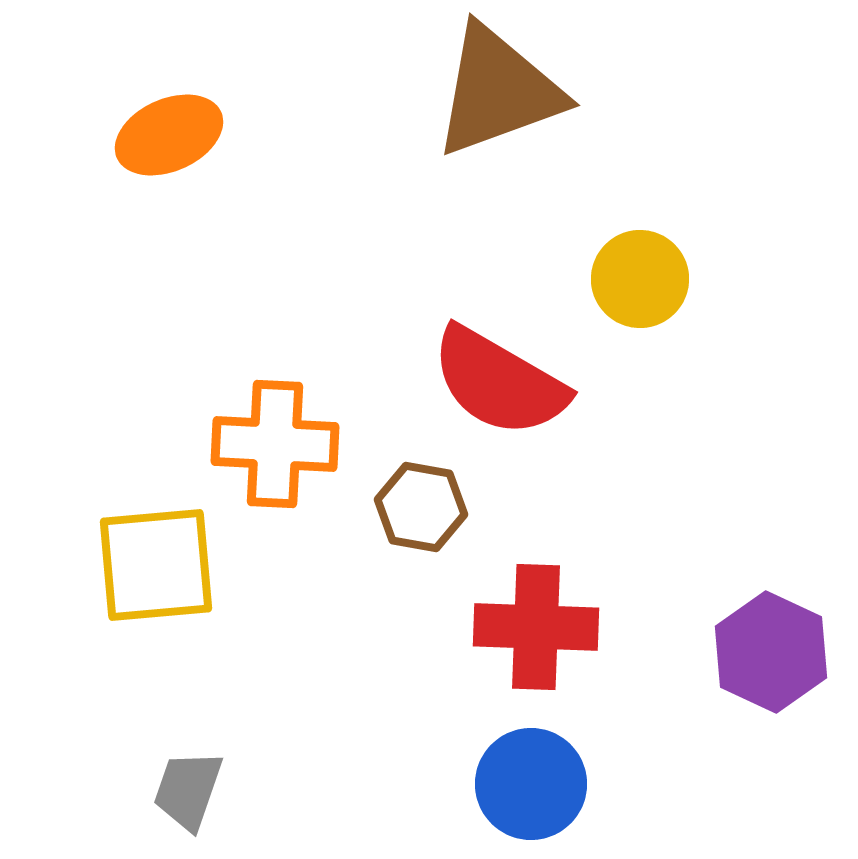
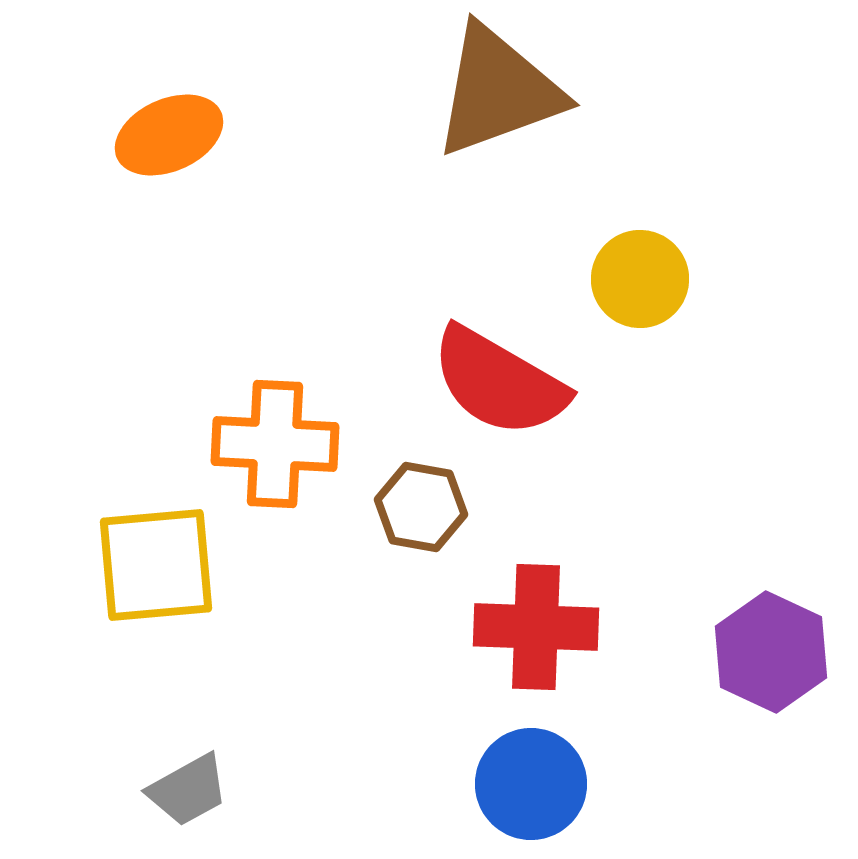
gray trapezoid: rotated 138 degrees counterclockwise
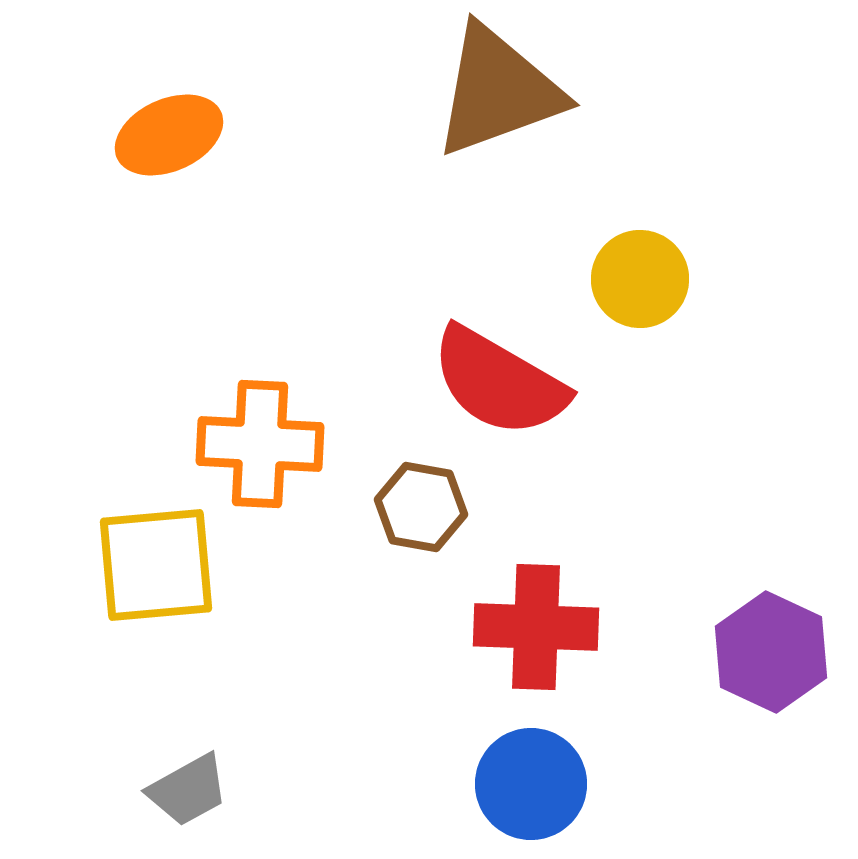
orange cross: moved 15 px left
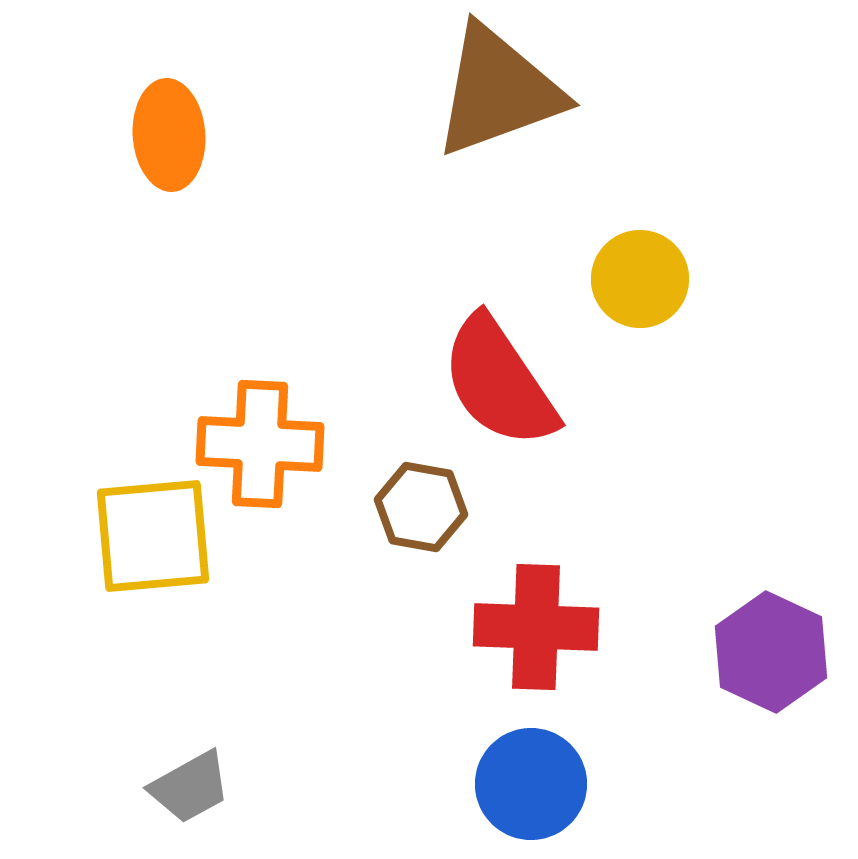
orange ellipse: rotated 70 degrees counterclockwise
red semicircle: rotated 26 degrees clockwise
yellow square: moved 3 px left, 29 px up
gray trapezoid: moved 2 px right, 3 px up
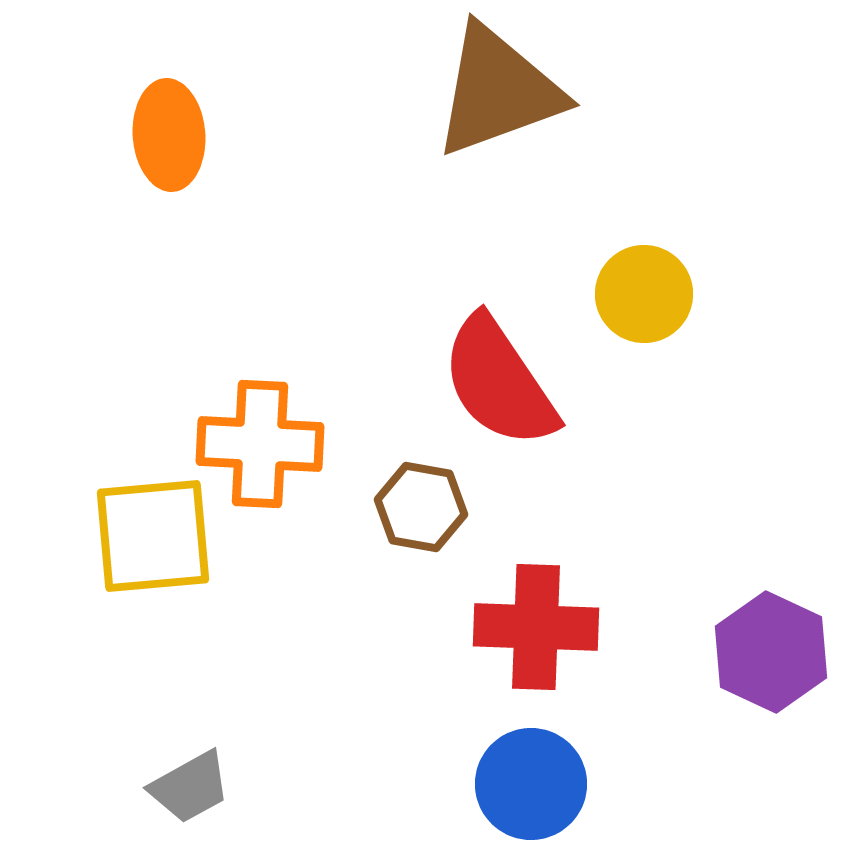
yellow circle: moved 4 px right, 15 px down
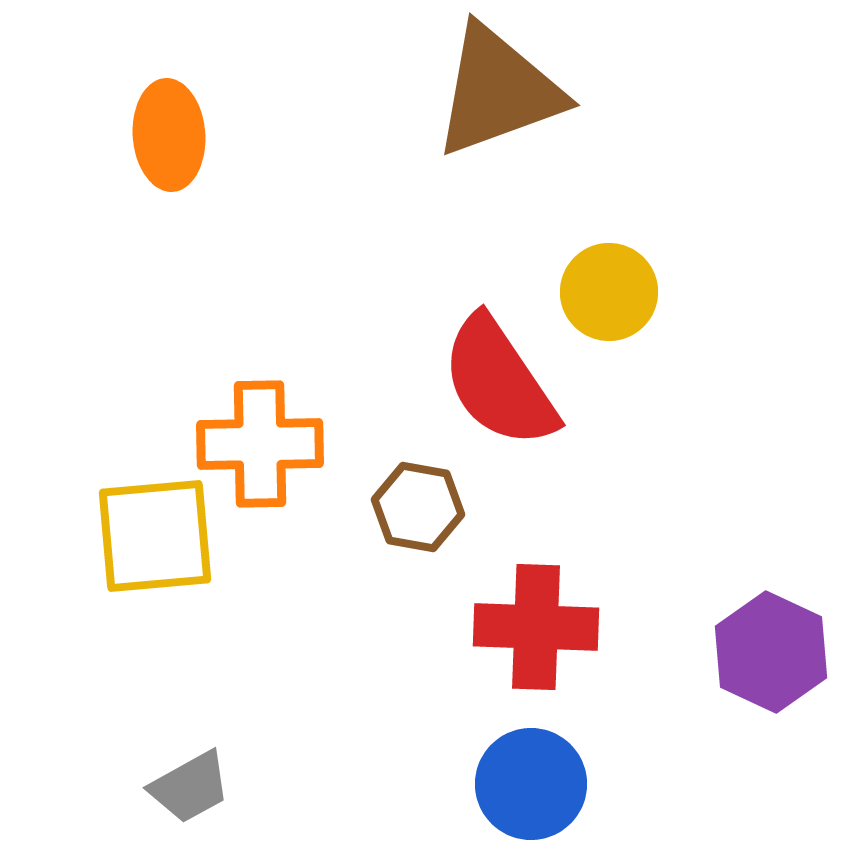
yellow circle: moved 35 px left, 2 px up
orange cross: rotated 4 degrees counterclockwise
brown hexagon: moved 3 px left
yellow square: moved 2 px right
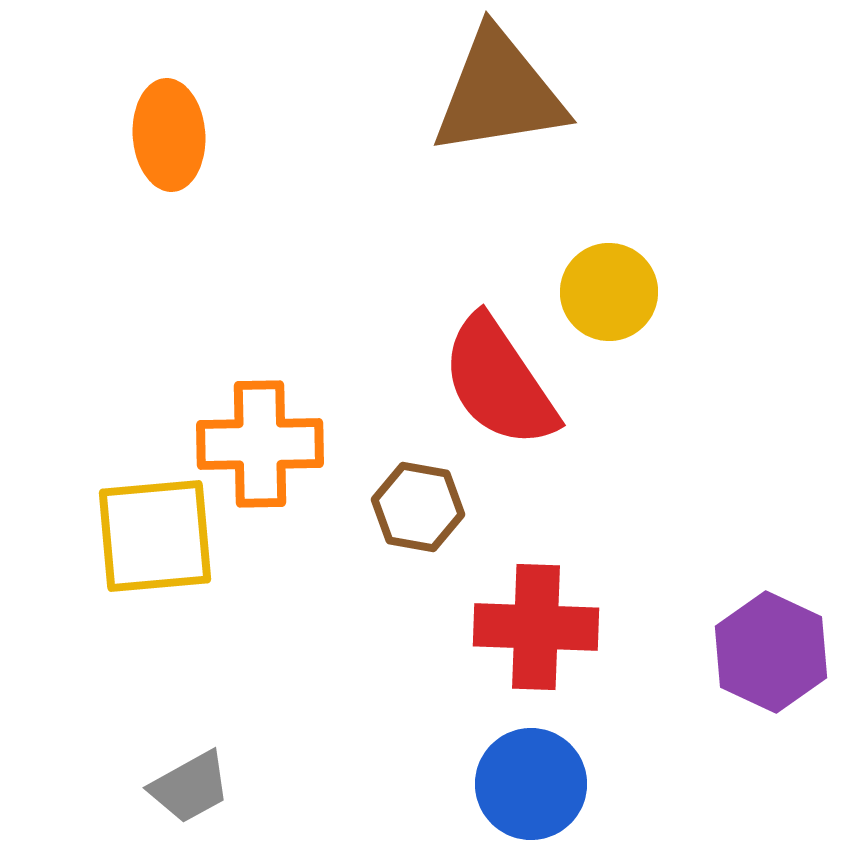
brown triangle: moved 1 px right, 2 px down; rotated 11 degrees clockwise
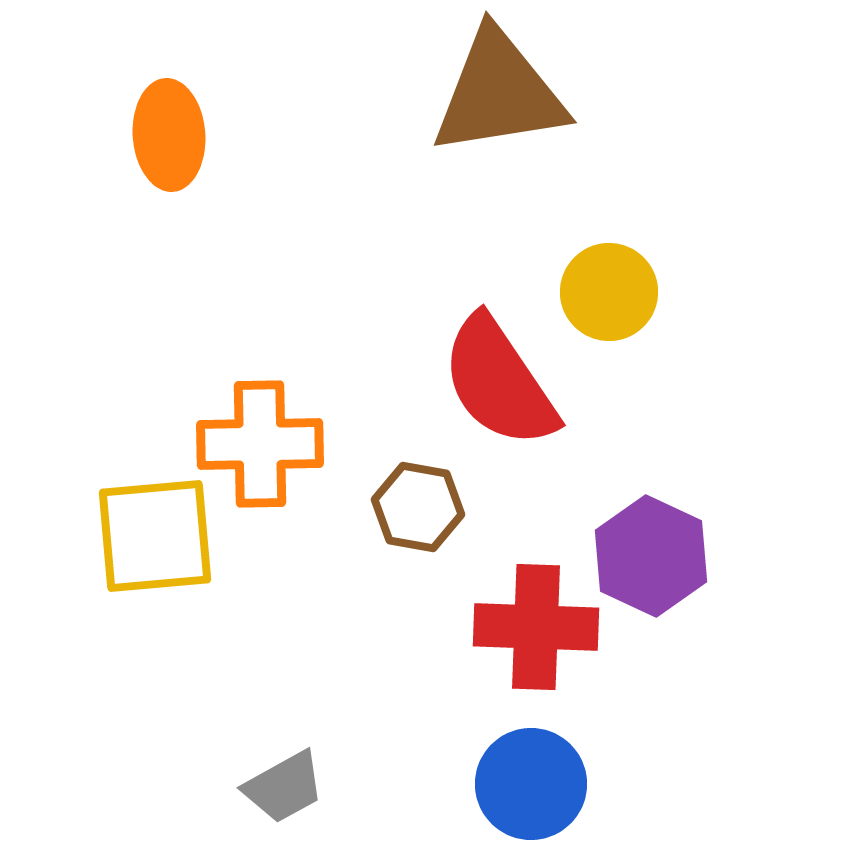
purple hexagon: moved 120 px left, 96 px up
gray trapezoid: moved 94 px right
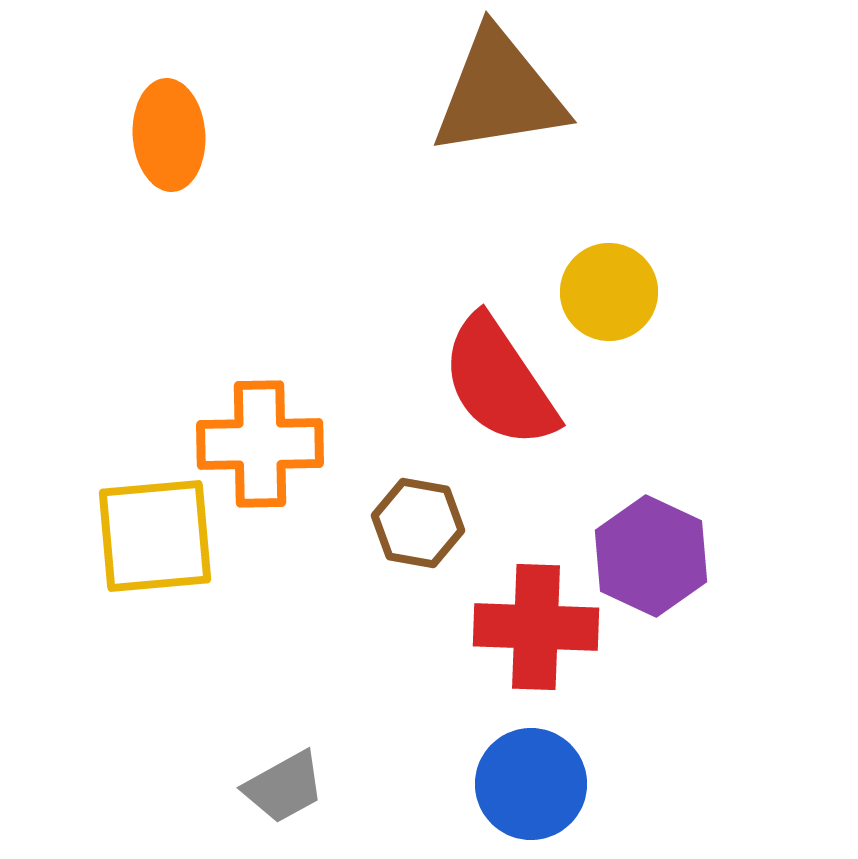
brown hexagon: moved 16 px down
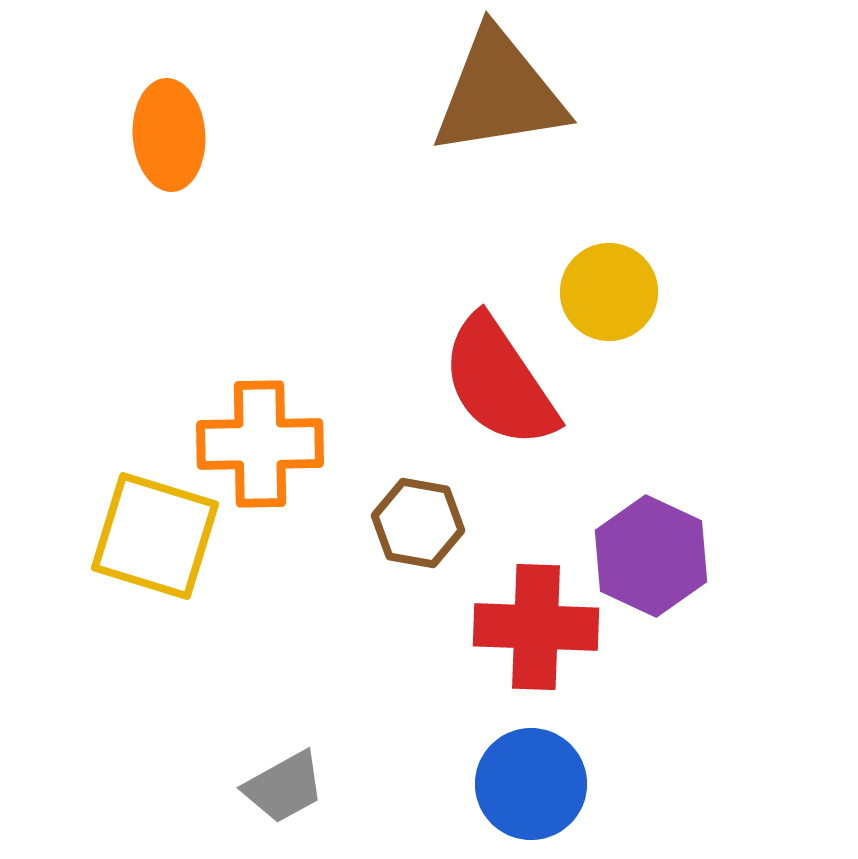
yellow square: rotated 22 degrees clockwise
